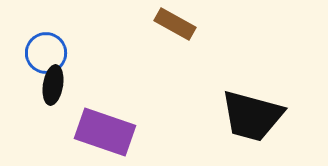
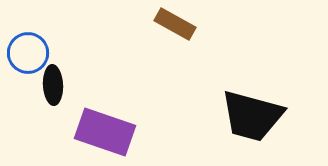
blue circle: moved 18 px left
black ellipse: rotated 12 degrees counterclockwise
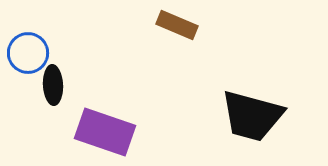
brown rectangle: moved 2 px right, 1 px down; rotated 6 degrees counterclockwise
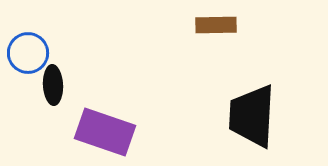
brown rectangle: moved 39 px right; rotated 24 degrees counterclockwise
black trapezoid: rotated 78 degrees clockwise
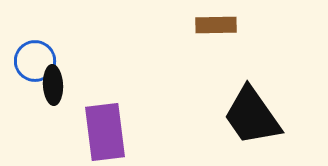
blue circle: moved 7 px right, 8 px down
black trapezoid: rotated 38 degrees counterclockwise
purple rectangle: rotated 64 degrees clockwise
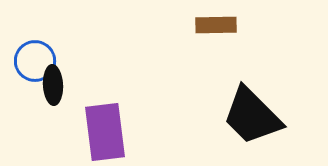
black trapezoid: rotated 10 degrees counterclockwise
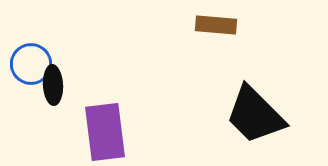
brown rectangle: rotated 6 degrees clockwise
blue circle: moved 4 px left, 3 px down
black trapezoid: moved 3 px right, 1 px up
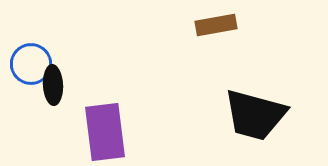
brown rectangle: rotated 15 degrees counterclockwise
black trapezoid: rotated 30 degrees counterclockwise
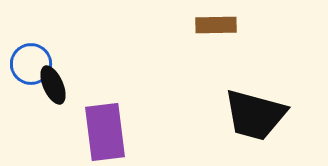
brown rectangle: rotated 9 degrees clockwise
black ellipse: rotated 21 degrees counterclockwise
